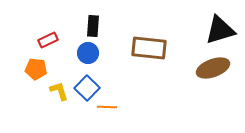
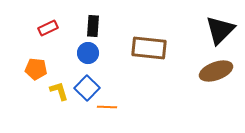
black triangle: rotated 28 degrees counterclockwise
red rectangle: moved 12 px up
brown ellipse: moved 3 px right, 3 px down
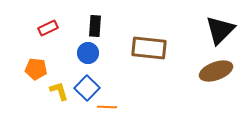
black rectangle: moved 2 px right
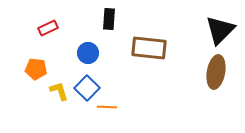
black rectangle: moved 14 px right, 7 px up
brown ellipse: moved 1 px down; rotated 60 degrees counterclockwise
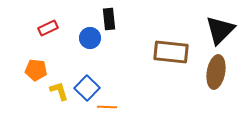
black rectangle: rotated 10 degrees counterclockwise
brown rectangle: moved 22 px right, 4 px down
blue circle: moved 2 px right, 15 px up
orange pentagon: moved 1 px down
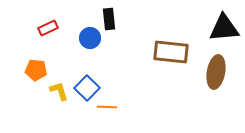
black triangle: moved 4 px right, 2 px up; rotated 40 degrees clockwise
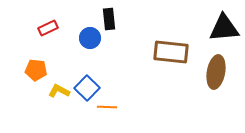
yellow L-shape: rotated 45 degrees counterclockwise
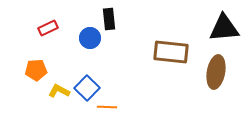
orange pentagon: rotated 10 degrees counterclockwise
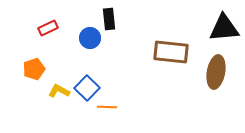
orange pentagon: moved 2 px left, 1 px up; rotated 15 degrees counterclockwise
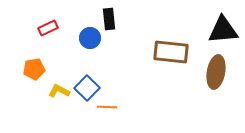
black triangle: moved 1 px left, 2 px down
orange pentagon: rotated 10 degrees clockwise
